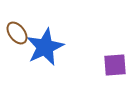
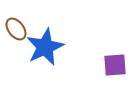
brown ellipse: moved 1 px left, 4 px up
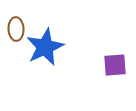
brown ellipse: rotated 35 degrees clockwise
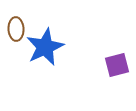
purple square: moved 2 px right; rotated 10 degrees counterclockwise
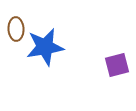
blue star: rotated 15 degrees clockwise
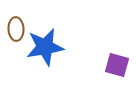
purple square: rotated 30 degrees clockwise
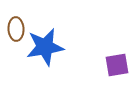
purple square: rotated 25 degrees counterclockwise
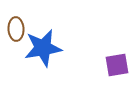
blue star: moved 2 px left, 1 px down
